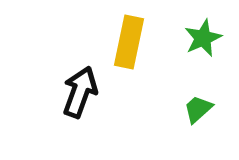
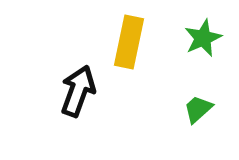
black arrow: moved 2 px left, 1 px up
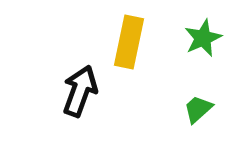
black arrow: moved 2 px right
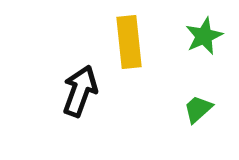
green star: moved 1 px right, 2 px up
yellow rectangle: rotated 18 degrees counterclockwise
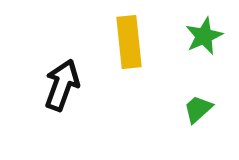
black arrow: moved 18 px left, 6 px up
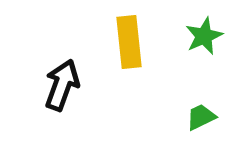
green trapezoid: moved 3 px right, 8 px down; rotated 16 degrees clockwise
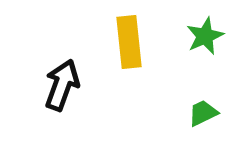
green star: moved 1 px right
green trapezoid: moved 2 px right, 4 px up
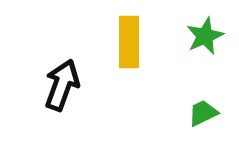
yellow rectangle: rotated 6 degrees clockwise
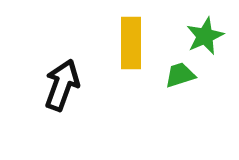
yellow rectangle: moved 2 px right, 1 px down
green trapezoid: moved 23 px left, 38 px up; rotated 8 degrees clockwise
